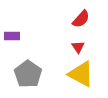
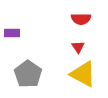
red semicircle: rotated 48 degrees clockwise
purple rectangle: moved 3 px up
yellow triangle: moved 2 px right
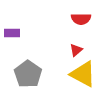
red triangle: moved 2 px left, 3 px down; rotated 24 degrees clockwise
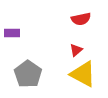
red semicircle: rotated 12 degrees counterclockwise
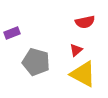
red semicircle: moved 4 px right, 3 px down
purple rectangle: rotated 21 degrees counterclockwise
gray pentagon: moved 8 px right, 12 px up; rotated 20 degrees counterclockwise
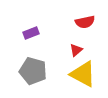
purple rectangle: moved 19 px right
gray pentagon: moved 3 px left, 9 px down
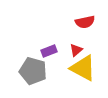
purple rectangle: moved 18 px right, 18 px down
yellow triangle: moved 6 px up
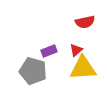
yellow triangle: rotated 32 degrees counterclockwise
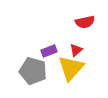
yellow triangle: moved 12 px left; rotated 44 degrees counterclockwise
